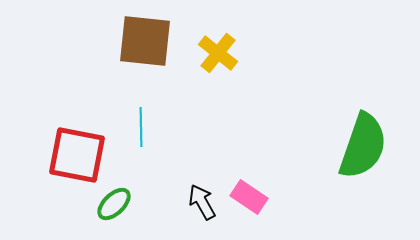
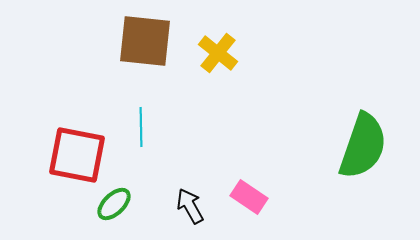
black arrow: moved 12 px left, 4 px down
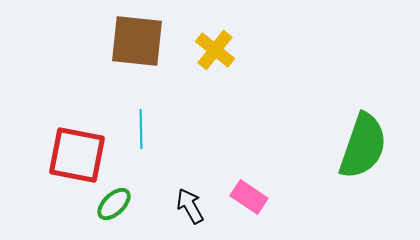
brown square: moved 8 px left
yellow cross: moved 3 px left, 3 px up
cyan line: moved 2 px down
